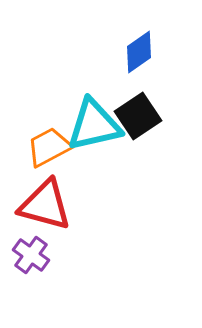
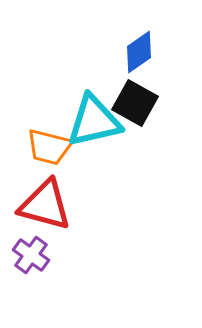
black square: moved 3 px left, 13 px up; rotated 27 degrees counterclockwise
cyan triangle: moved 4 px up
orange trapezoid: rotated 138 degrees counterclockwise
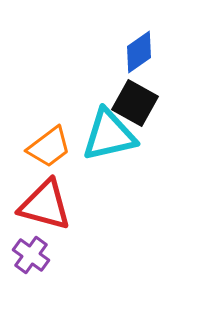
cyan triangle: moved 15 px right, 14 px down
orange trapezoid: rotated 51 degrees counterclockwise
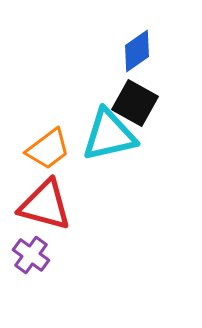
blue diamond: moved 2 px left, 1 px up
orange trapezoid: moved 1 px left, 2 px down
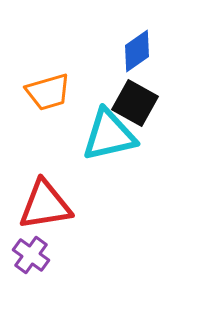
orange trapezoid: moved 57 px up; rotated 21 degrees clockwise
red triangle: rotated 24 degrees counterclockwise
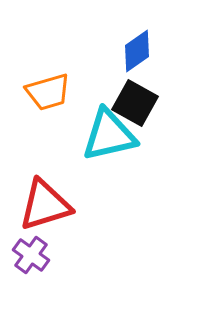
red triangle: rotated 8 degrees counterclockwise
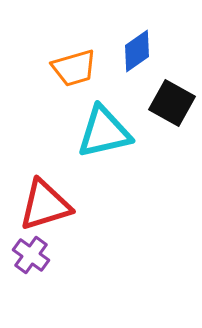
orange trapezoid: moved 26 px right, 24 px up
black square: moved 37 px right
cyan triangle: moved 5 px left, 3 px up
